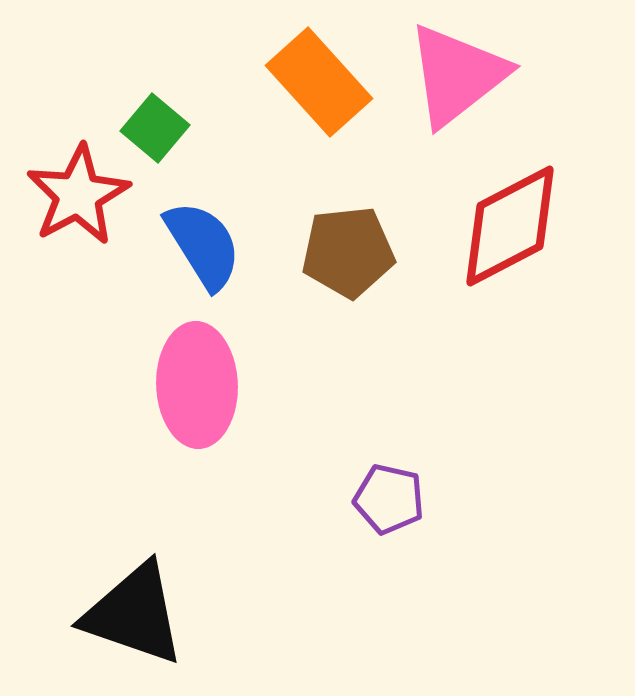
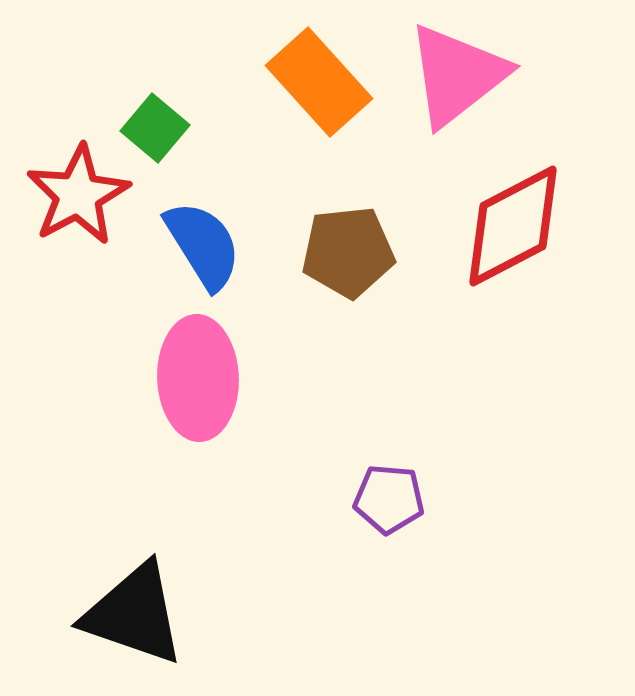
red diamond: moved 3 px right
pink ellipse: moved 1 px right, 7 px up
purple pentagon: rotated 8 degrees counterclockwise
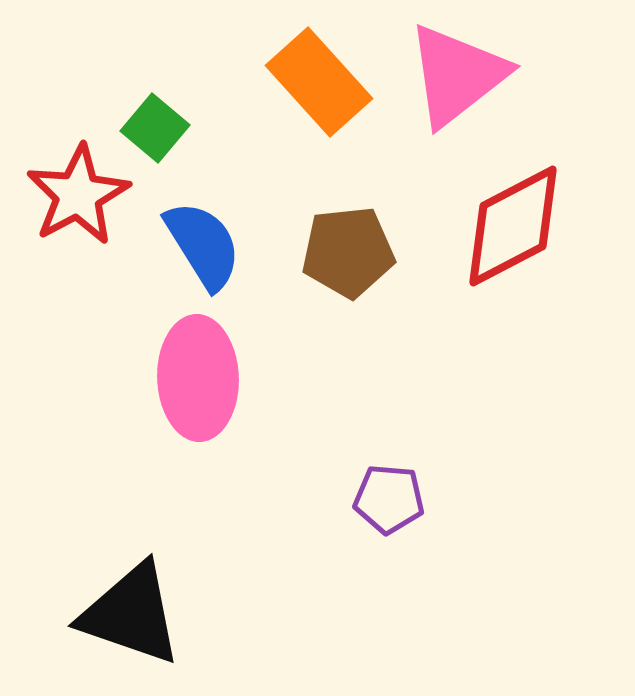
black triangle: moved 3 px left
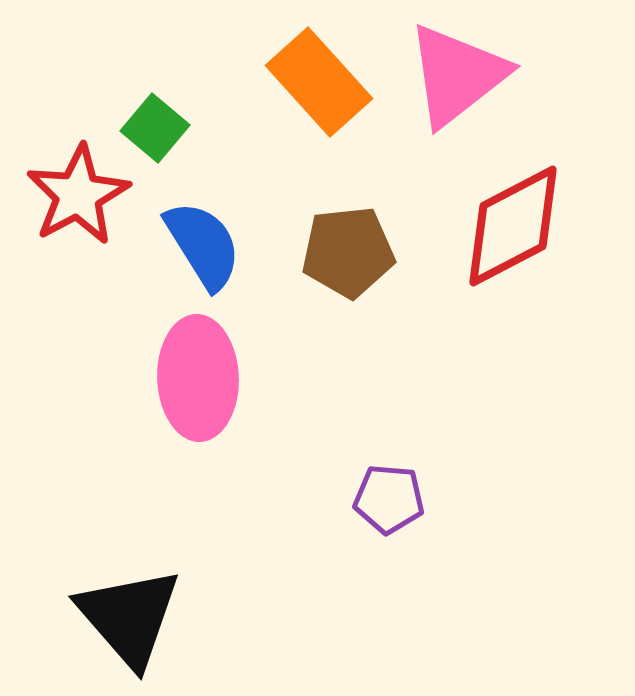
black triangle: moved 2 px left, 3 px down; rotated 30 degrees clockwise
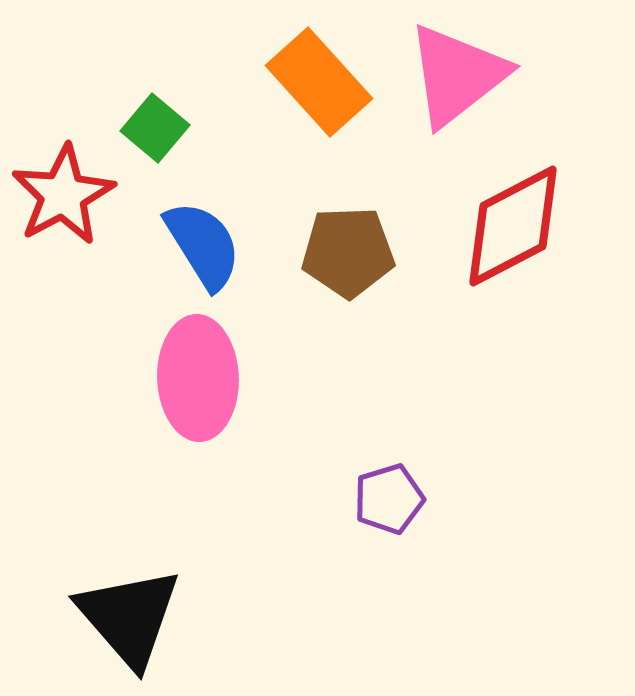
red star: moved 15 px left
brown pentagon: rotated 4 degrees clockwise
purple pentagon: rotated 22 degrees counterclockwise
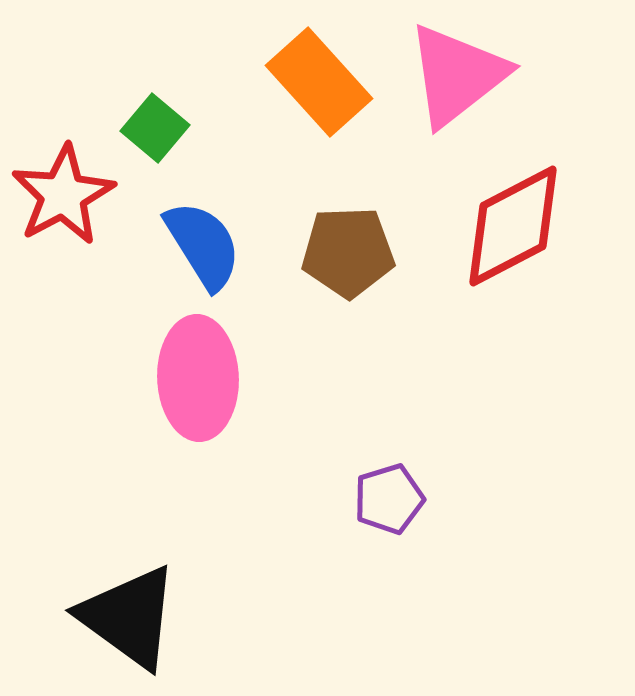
black triangle: rotated 13 degrees counterclockwise
